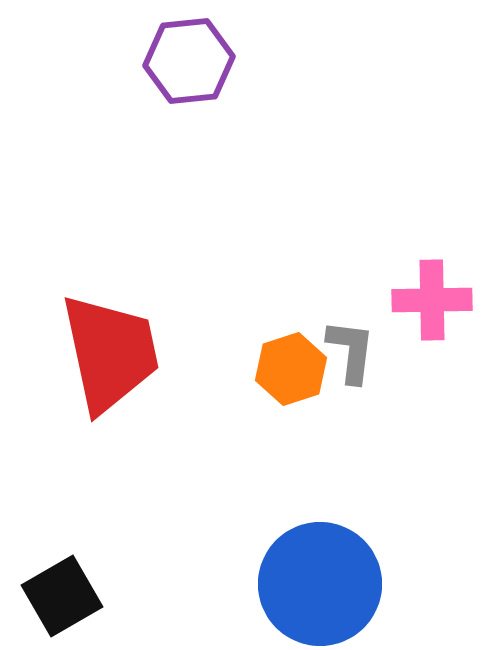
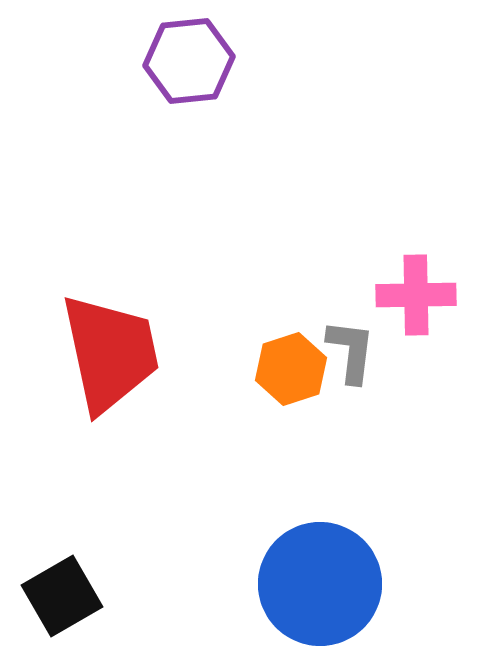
pink cross: moved 16 px left, 5 px up
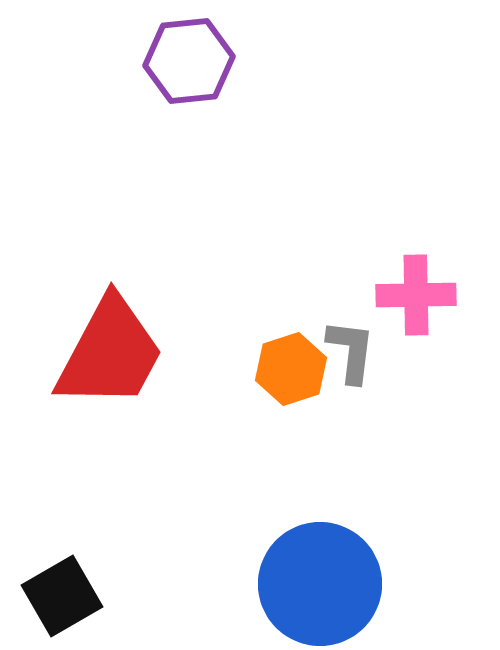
red trapezoid: rotated 40 degrees clockwise
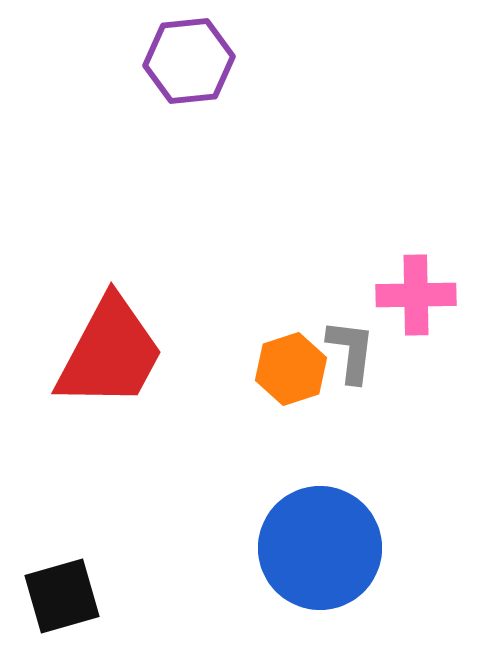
blue circle: moved 36 px up
black square: rotated 14 degrees clockwise
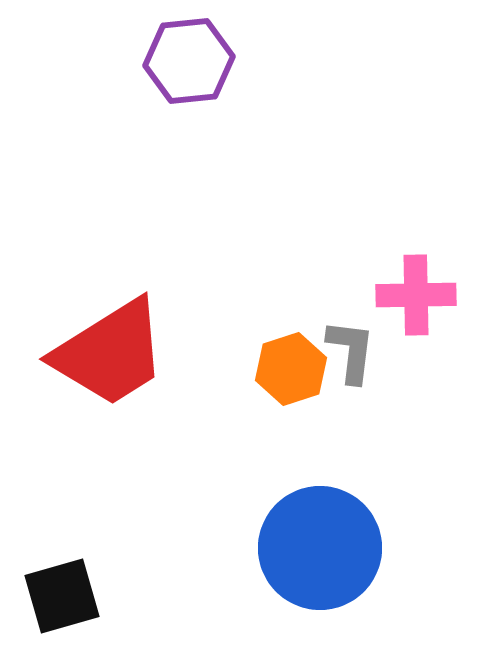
red trapezoid: rotated 30 degrees clockwise
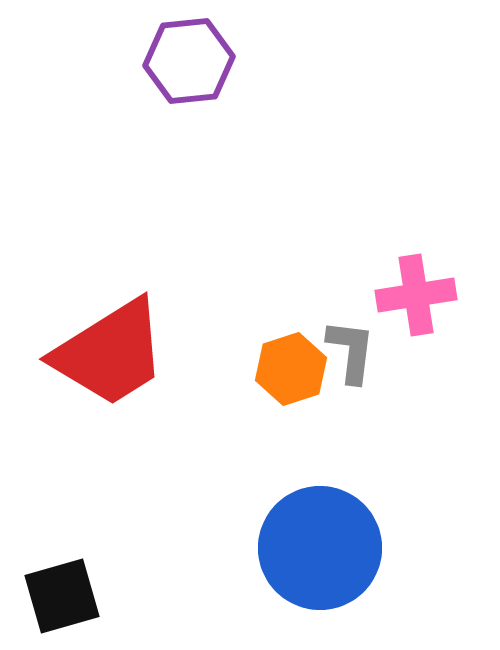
pink cross: rotated 8 degrees counterclockwise
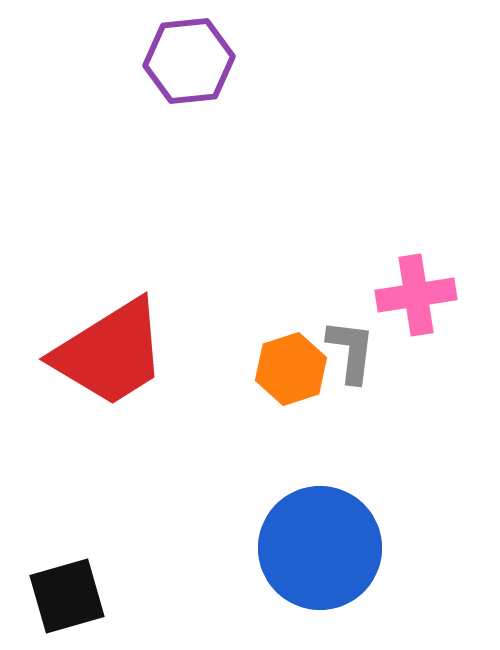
black square: moved 5 px right
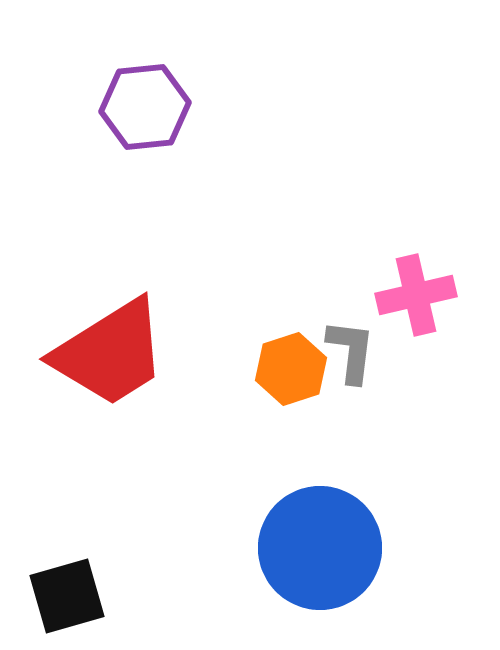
purple hexagon: moved 44 px left, 46 px down
pink cross: rotated 4 degrees counterclockwise
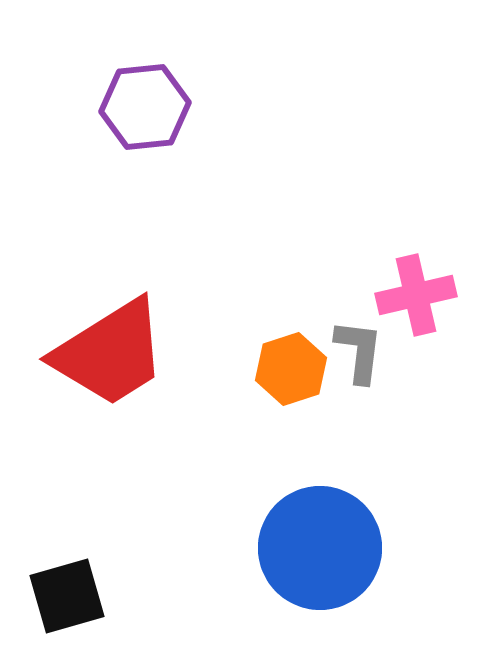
gray L-shape: moved 8 px right
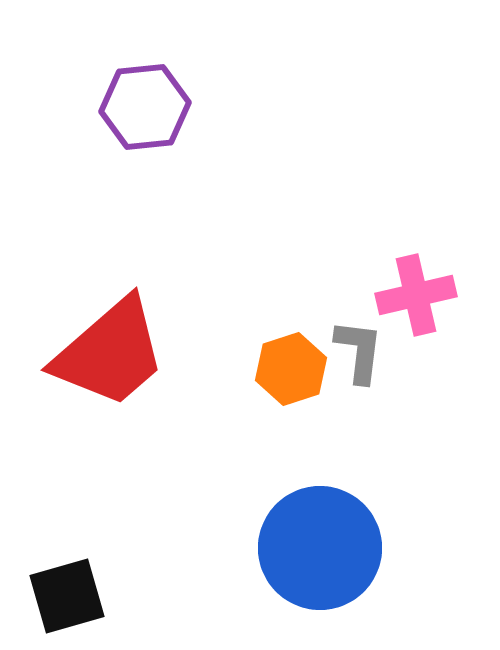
red trapezoid: rotated 9 degrees counterclockwise
